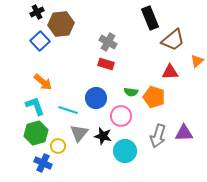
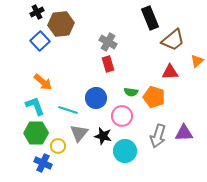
red rectangle: moved 2 px right; rotated 56 degrees clockwise
pink circle: moved 1 px right
green hexagon: rotated 15 degrees clockwise
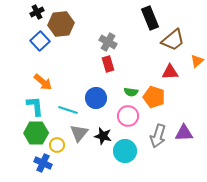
cyan L-shape: rotated 15 degrees clockwise
pink circle: moved 6 px right
yellow circle: moved 1 px left, 1 px up
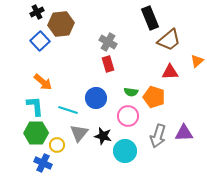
brown trapezoid: moved 4 px left
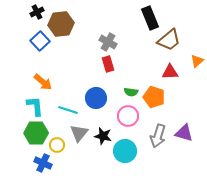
purple triangle: rotated 18 degrees clockwise
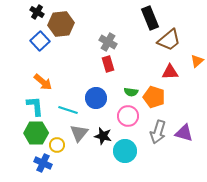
black cross: rotated 32 degrees counterclockwise
gray arrow: moved 4 px up
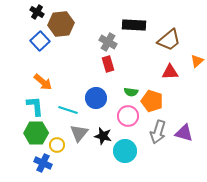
black rectangle: moved 16 px left, 7 px down; rotated 65 degrees counterclockwise
orange pentagon: moved 2 px left, 4 px down
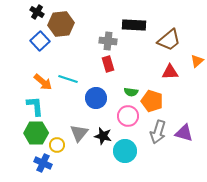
gray cross: moved 1 px up; rotated 24 degrees counterclockwise
cyan line: moved 31 px up
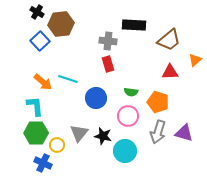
orange triangle: moved 2 px left, 1 px up
orange pentagon: moved 6 px right, 1 px down
